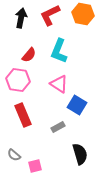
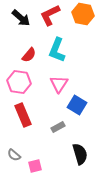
black arrow: rotated 120 degrees clockwise
cyan L-shape: moved 2 px left, 1 px up
pink hexagon: moved 1 px right, 2 px down
pink triangle: rotated 30 degrees clockwise
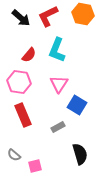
red L-shape: moved 2 px left, 1 px down
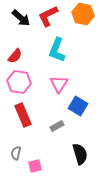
red semicircle: moved 14 px left, 1 px down
blue square: moved 1 px right, 1 px down
gray rectangle: moved 1 px left, 1 px up
gray semicircle: moved 2 px right, 2 px up; rotated 64 degrees clockwise
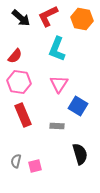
orange hexagon: moved 1 px left, 5 px down
cyan L-shape: moved 1 px up
gray rectangle: rotated 32 degrees clockwise
gray semicircle: moved 8 px down
